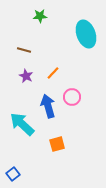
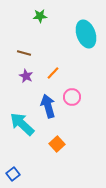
brown line: moved 3 px down
orange square: rotated 28 degrees counterclockwise
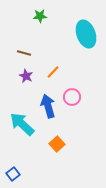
orange line: moved 1 px up
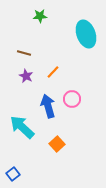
pink circle: moved 2 px down
cyan arrow: moved 3 px down
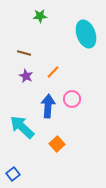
blue arrow: rotated 20 degrees clockwise
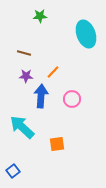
purple star: rotated 24 degrees counterclockwise
blue arrow: moved 7 px left, 10 px up
orange square: rotated 35 degrees clockwise
blue square: moved 3 px up
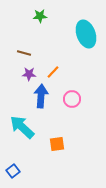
purple star: moved 3 px right, 2 px up
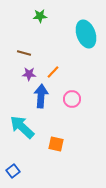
orange square: moved 1 px left; rotated 21 degrees clockwise
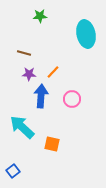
cyan ellipse: rotated 8 degrees clockwise
orange square: moved 4 px left
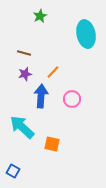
green star: rotated 24 degrees counterclockwise
purple star: moved 4 px left; rotated 16 degrees counterclockwise
blue square: rotated 24 degrees counterclockwise
